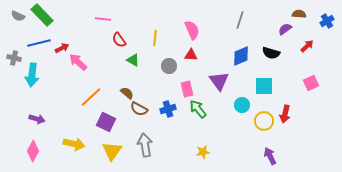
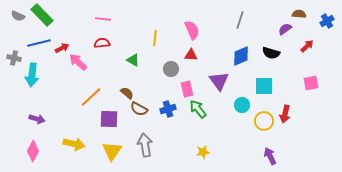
red semicircle at (119, 40): moved 17 px left, 3 px down; rotated 119 degrees clockwise
gray circle at (169, 66): moved 2 px right, 3 px down
pink square at (311, 83): rotated 14 degrees clockwise
purple square at (106, 122): moved 3 px right, 3 px up; rotated 24 degrees counterclockwise
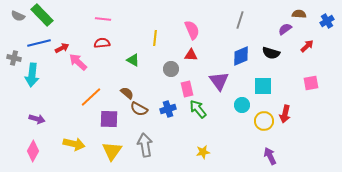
cyan square at (264, 86): moved 1 px left
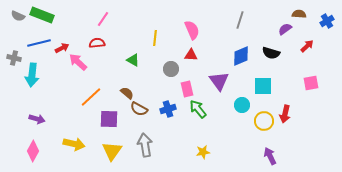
green rectangle at (42, 15): rotated 25 degrees counterclockwise
pink line at (103, 19): rotated 63 degrees counterclockwise
red semicircle at (102, 43): moved 5 px left
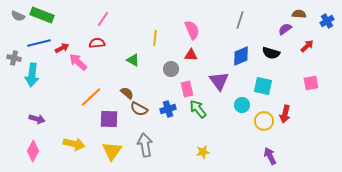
cyan square at (263, 86): rotated 12 degrees clockwise
